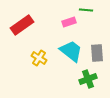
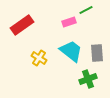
green line: rotated 32 degrees counterclockwise
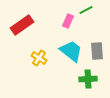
pink rectangle: moved 1 px left, 1 px up; rotated 48 degrees counterclockwise
gray rectangle: moved 2 px up
green cross: rotated 18 degrees clockwise
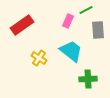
gray rectangle: moved 1 px right, 21 px up
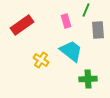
green line: rotated 40 degrees counterclockwise
pink rectangle: moved 2 px left; rotated 40 degrees counterclockwise
yellow cross: moved 2 px right, 2 px down
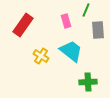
red rectangle: moved 1 px right; rotated 20 degrees counterclockwise
yellow cross: moved 4 px up
green cross: moved 3 px down
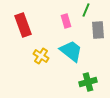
red rectangle: rotated 55 degrees counterclockwise
green cross: rotated 12 degrees counterclockwise
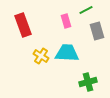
green line: rotated 40 degrees clockwise
gray rectangle: moved 1 px left, 1 px down; rotated 12 degrees counterclockwise
cyan trapezoid: moved 4 px left, 2 px down; rotated 35 degrees counterclockwise
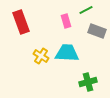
red rectangle: moved 2 px left, 3 px up
gray rectangle: rotated 54 degrees counterclockwise
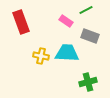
pink rectangle: rotated 40 degrees counterclockwise
gray rectangle: moved 7 px left, 5 px down
yellow cross: rotated 21 degrees counterclockwise
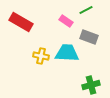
red rectangle: rotated 40 degrees counterclockwise
gray rectangle: moved 1 px left, 1 px down
green cross: moved 3 px right, 3 px down
